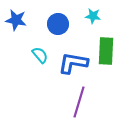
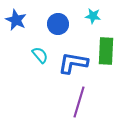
blue star: rotated 15 degrees clockwise
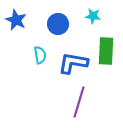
cyan semicircle: rotated 30 degrees clockwise
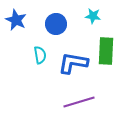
blue circle: moved 2 px left
purple line: rotated 56 degrees clockwise
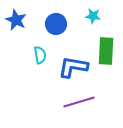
blue L-shape: moved 4 px down
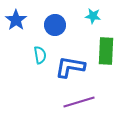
blue star: rotated 10 degrees clockwise
blue circle: moved 1 px left, 1 px down
blue L-shape: moved 3 px left
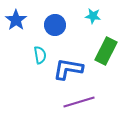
green rectangle: rotated 24 degrees clockwise
blue L-shape: moved 2 px left, 2 px down
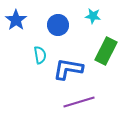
blue circle: moved 3 px right
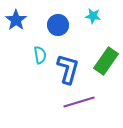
green rectangle: moved 10 px down; rotated 8 degrees clockwise
blue L-shape: rotated 96 degrees clockwise
